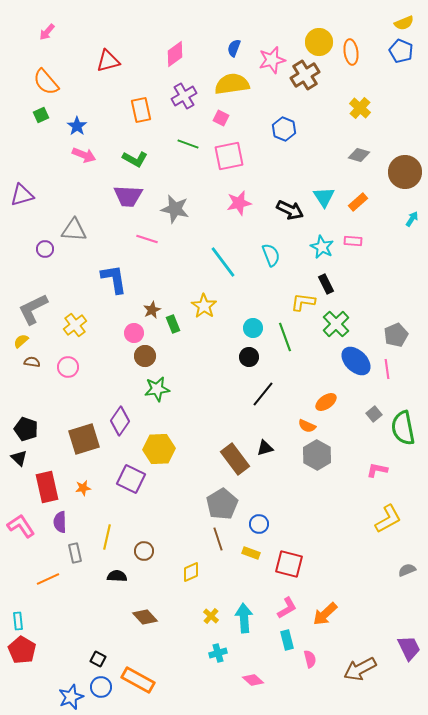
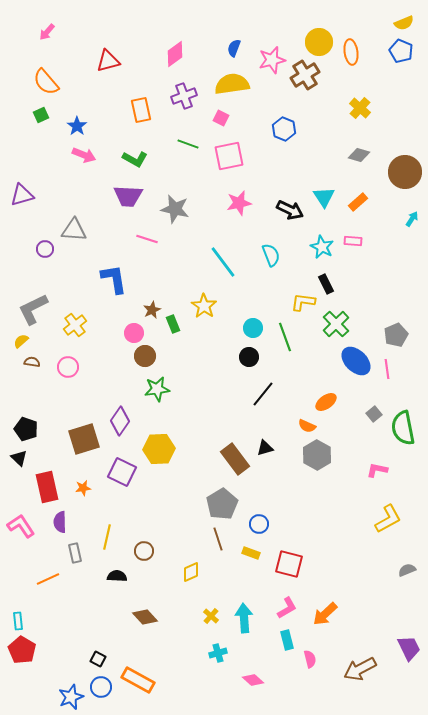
purple cross at (184, 96): rotated 10 degrees clockwise
purple square at (131, 479): moved 9 px left, 7 px up
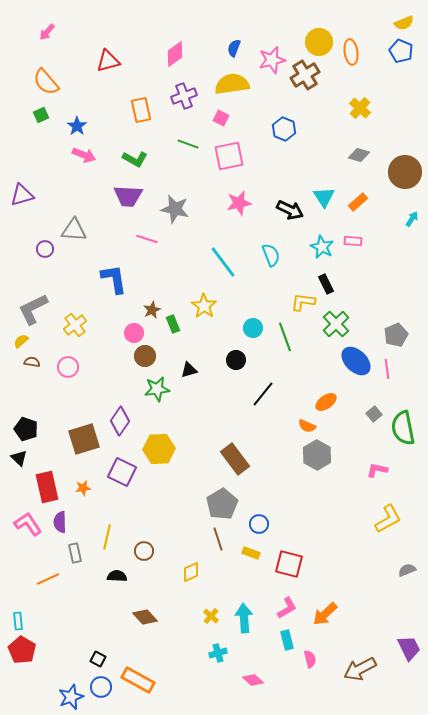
black circle at (249, 357): moved 13 px left, 3 px down
black triangle at (265, 448): moved 76 px left, 78 px up
pink L-shape at (21, 526): moved 7 px right, 2 px up
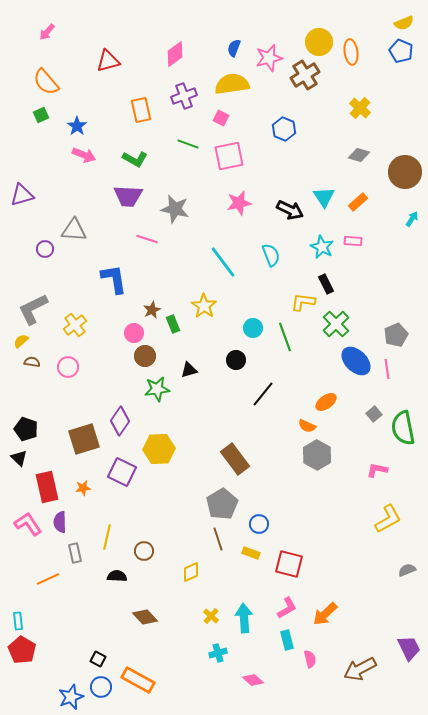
pink star at (272, 60): moved 3 px left, 2 px up
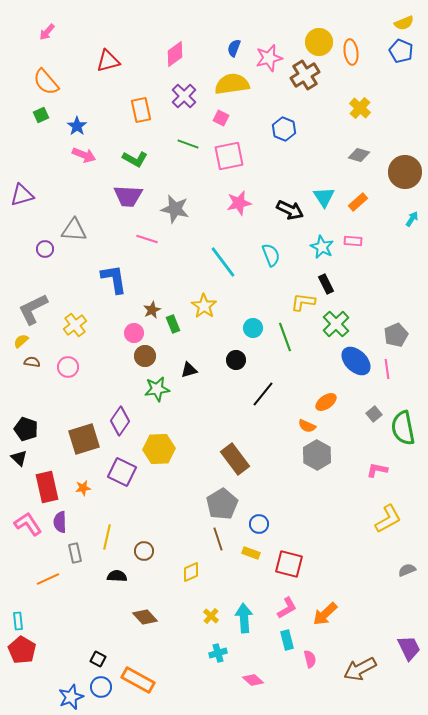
purple cross at (184, 96): rotated 25 degrees counterclockwise
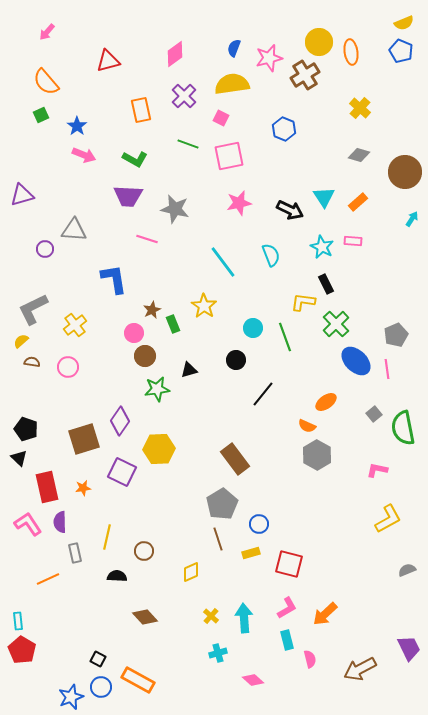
yellow rectangle at (251, 553): rotated 36 degrees counterclockwise
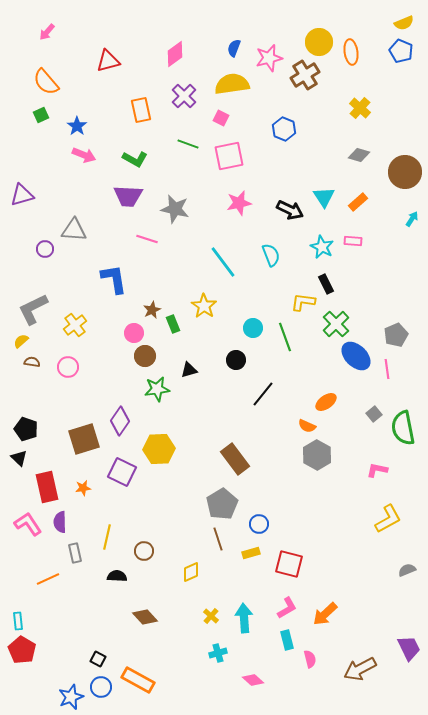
blue ellipse at (356, 361): moved 5 px up
